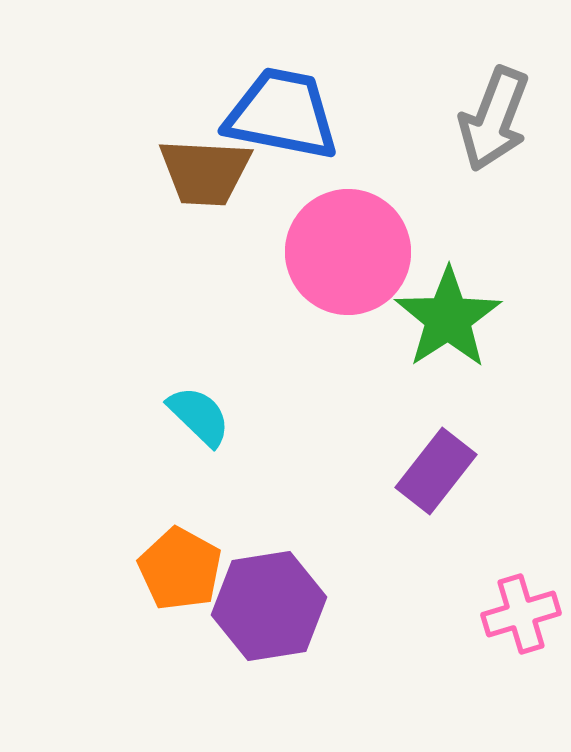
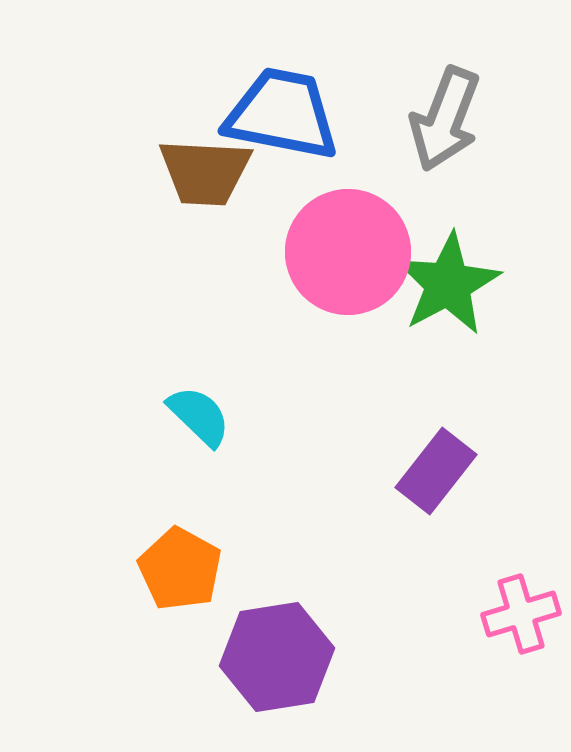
gray arrow: moved 49 px left
green star: moved 34 px up; rotated 5 degrees clockwise
purple hexagon: moved 8 px right, 51 px down
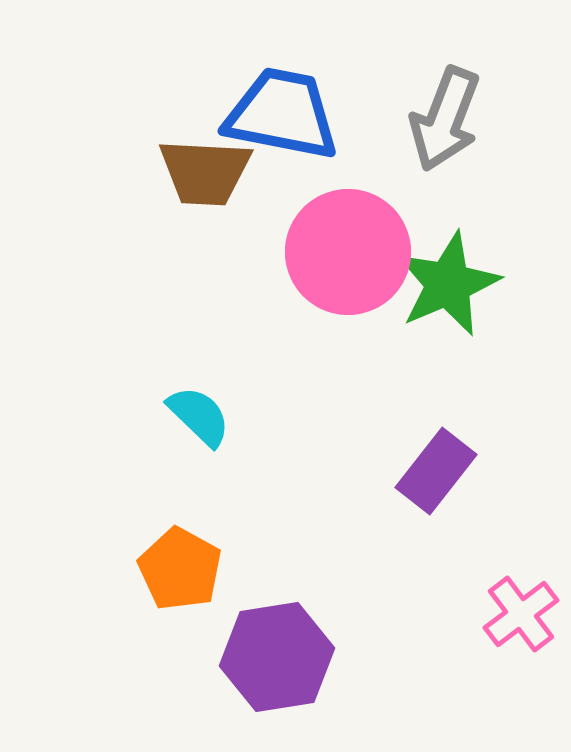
green star: rotated 5 degrees clockwise
pink cross: rotated 20 degrees counterclockwise
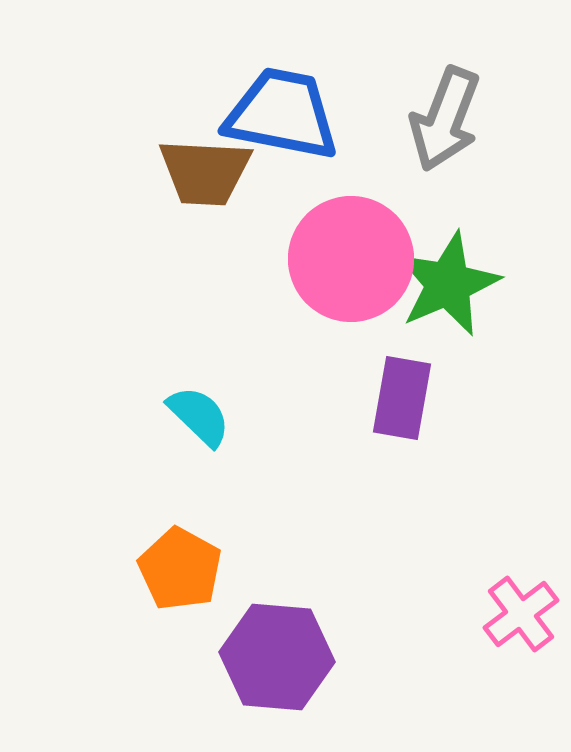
pink circle: moved 3 px right, 7 px down
purple rectangle: moved 34 px left, 73 px up; rotated 28 degrees counterclockwise
purple hexagon: rotated 14 degrees clockwise
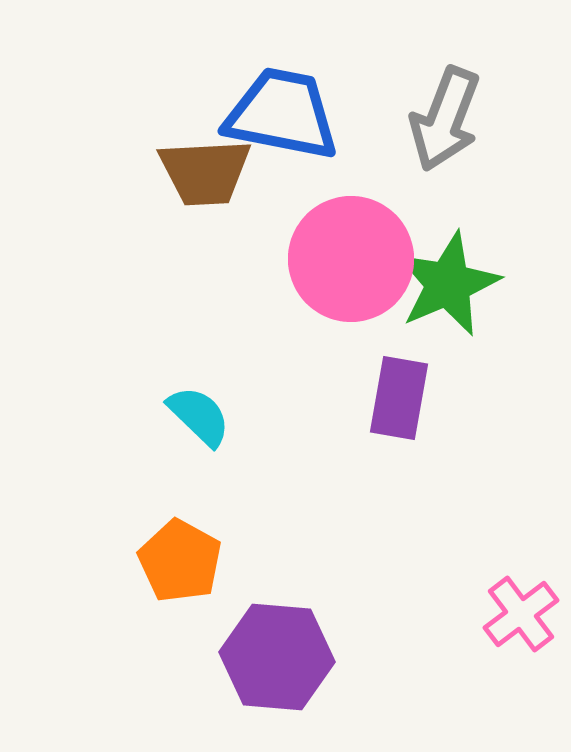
brown trapezoid: rotated 6 degrees counterclockwise
purple rectangle: moved 3 px left
orange pentagon: moved 8 px up
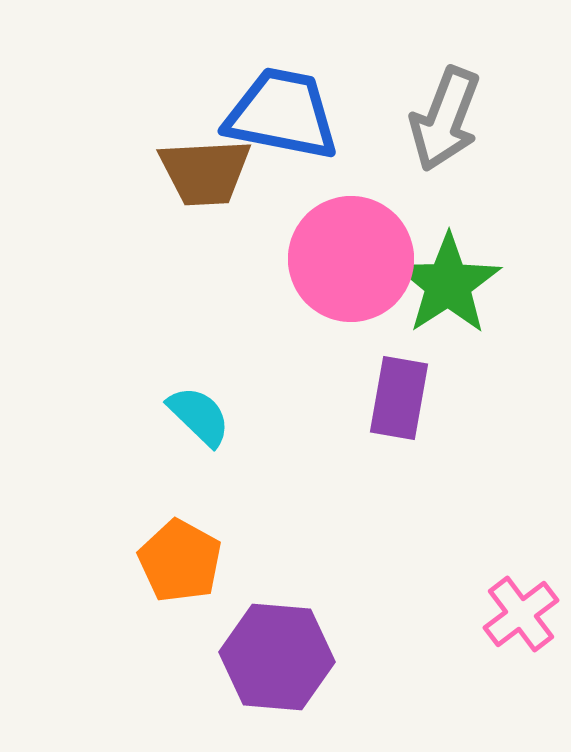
green star: rotated 10 degrees counterclockwise
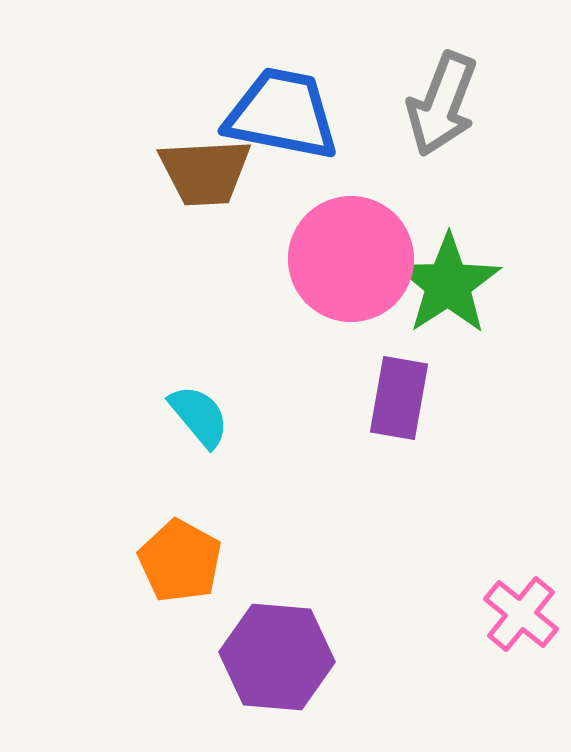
gray arrow: moved 3 px left, 15 px up
cyan semicircle: rotated 6 degrees clockwise
pink cross: rotated 14 degrees counterclockwise
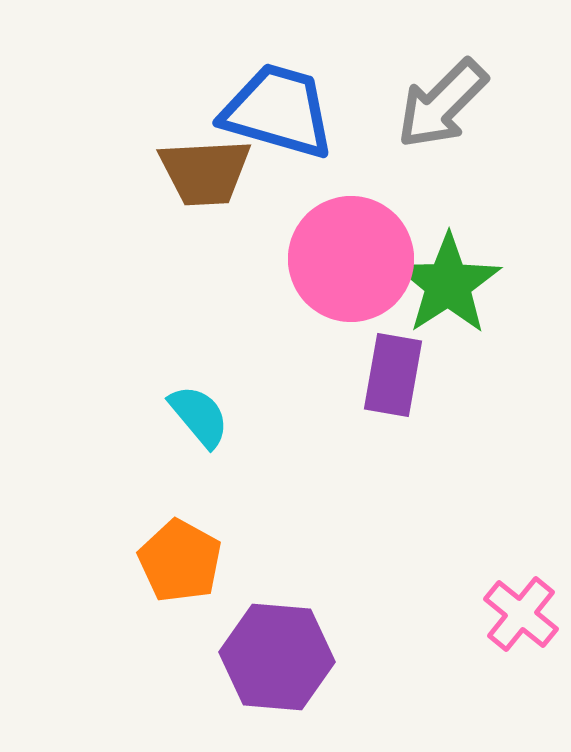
gray arrow: rotated 24 degrees clockwise
blue trapezoid: moved 4 px left, 3 px up; rotated 5 degrees clockwise
purple rectangle: moved 6 px left, 23 px up
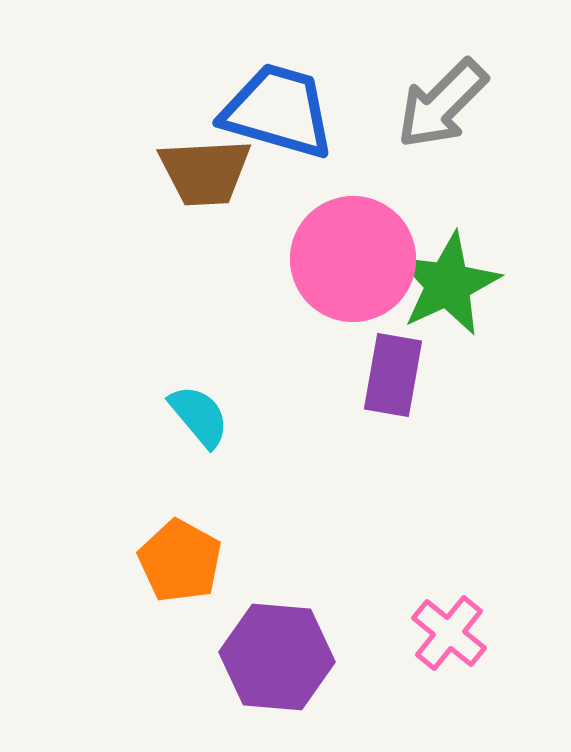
pink circle: moved 2 px right
green star: rotated 8 degrees clockwise
pink cross: moved 72 px left, 19 px down
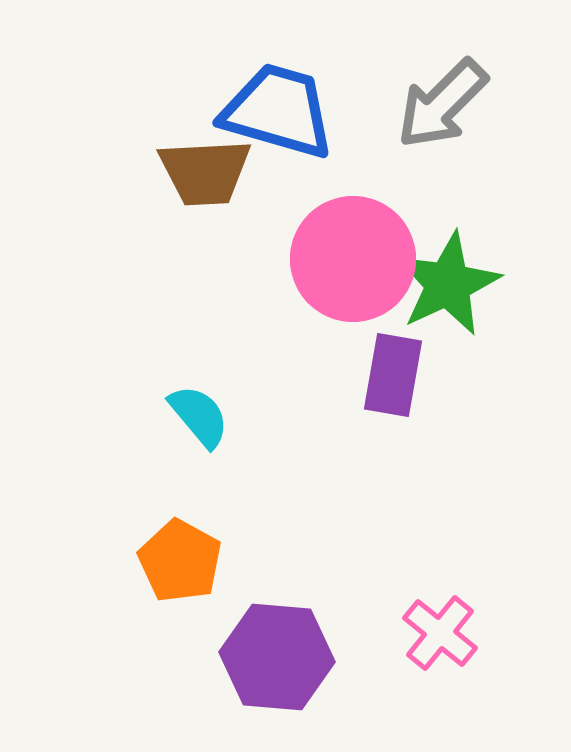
pink cross: moved 9 px left
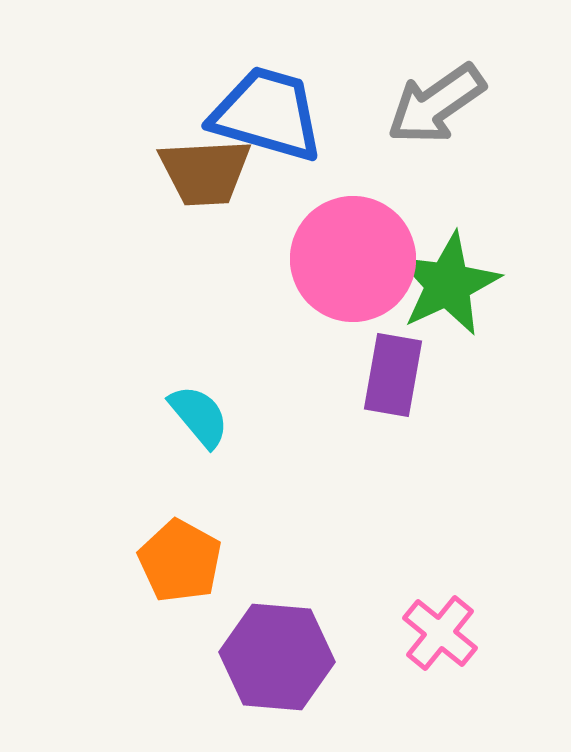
gray arrow: moved 6 px left; rotated 10 degrees clockwise
blue trapezoid: moved 11 px left, 3 px down
